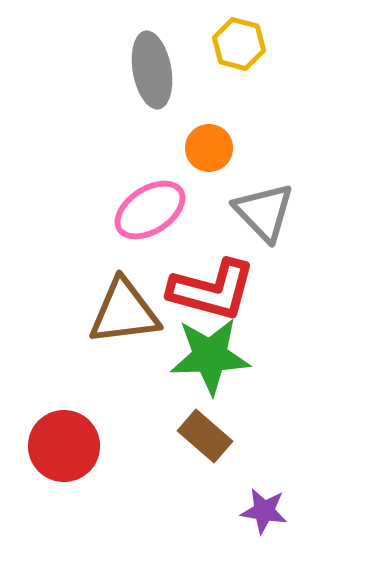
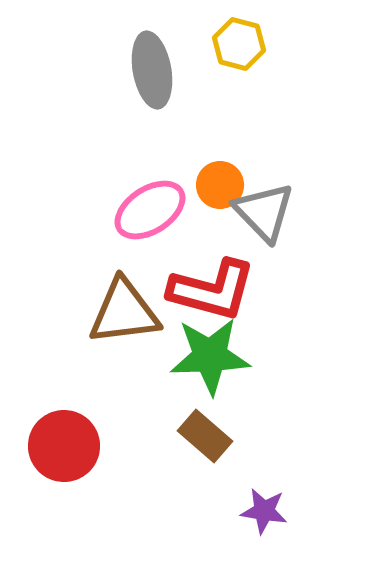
orange circle: moved 11 px right, 37 px down
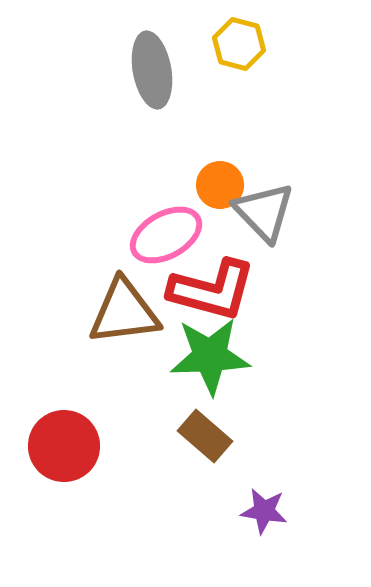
pink ellipse: moved 16 px right, 25 px down; rotated 4 degrees clockwise
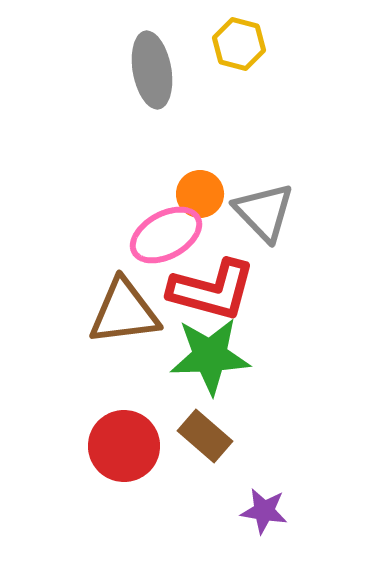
orange circle: moved 20 px left, 9 px down
red circle: moved 60 px right
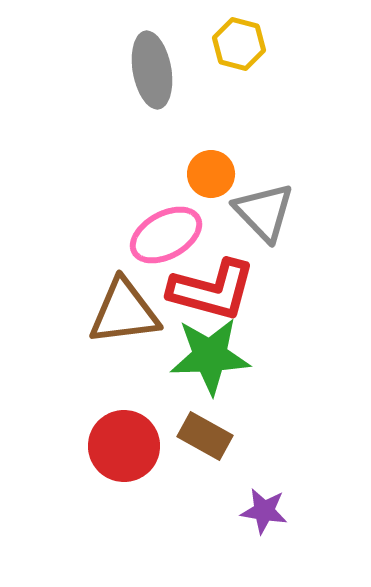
orange circle: moved 11 px right, 20 px up
brown rectangle: rotated 12 degrees counterclockwise
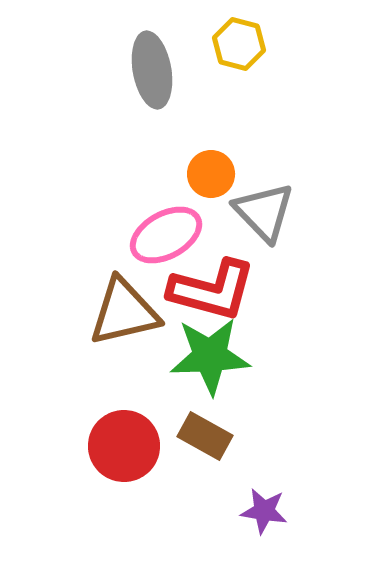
brown triangle: rotated 6 degrees counterclockwise
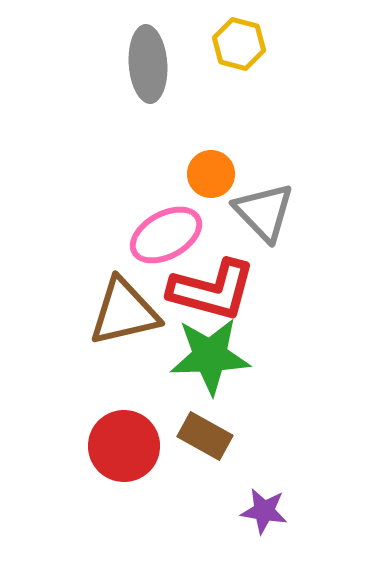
gray ellipse: moved 4 px left, 6 px up; rotated 6 degrees clockwise
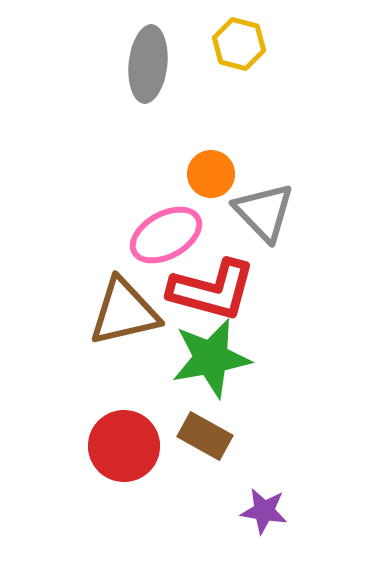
gray ellipse: rotated 10 degrees clockwise
green star: moved 1 px right, 2 px down; rotated 8 degrees counterclockwise
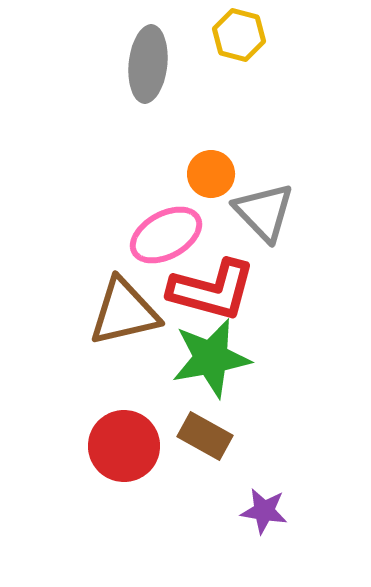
yellow hexagon: moved 9 px up
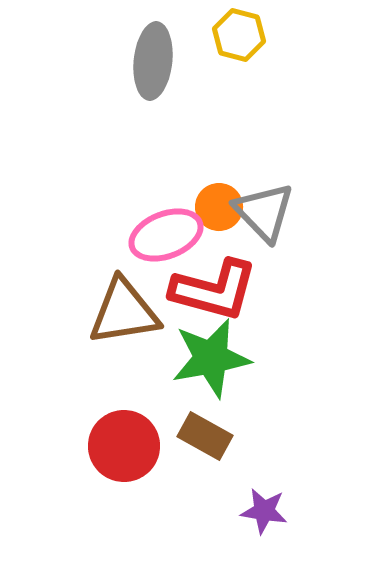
gray ellipse: moved 5 px right, 3 px up
orange circle: moved 8 px right, 33 px down
pink ellipse: rotated 8 degrees clockwise
red L-shape: moved 2 px right
brown triangle: rotated 4 degrees clockwise
